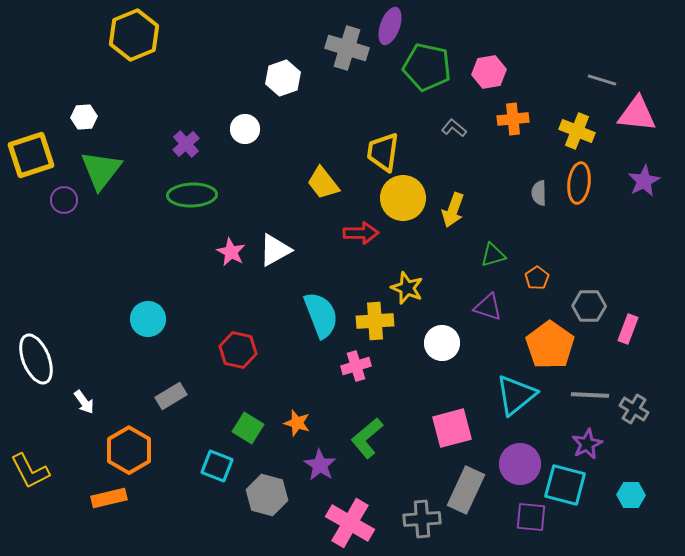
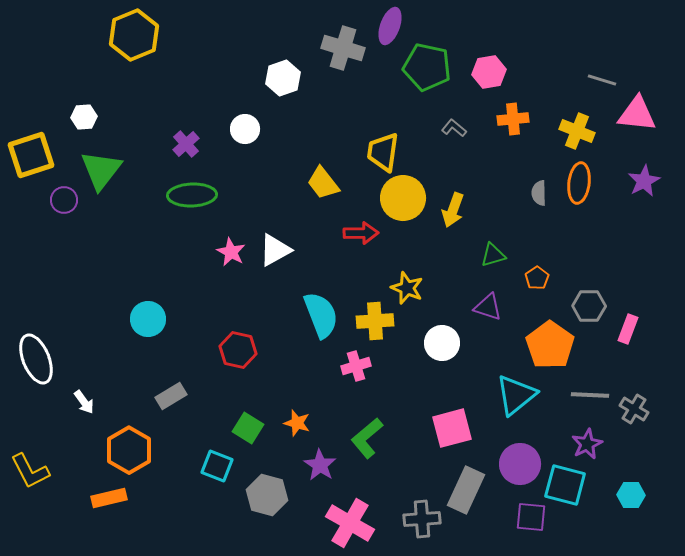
gray cross at (347, 48): moved 4 px left
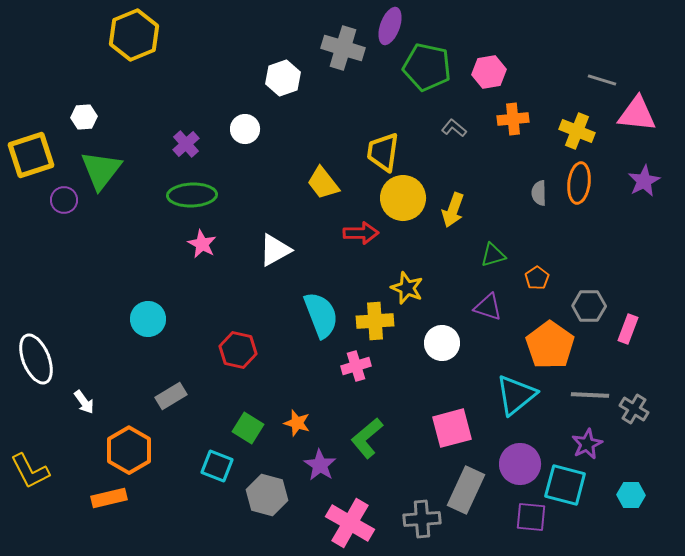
pink star at (231, 252): moved 29 px left, 8 px up
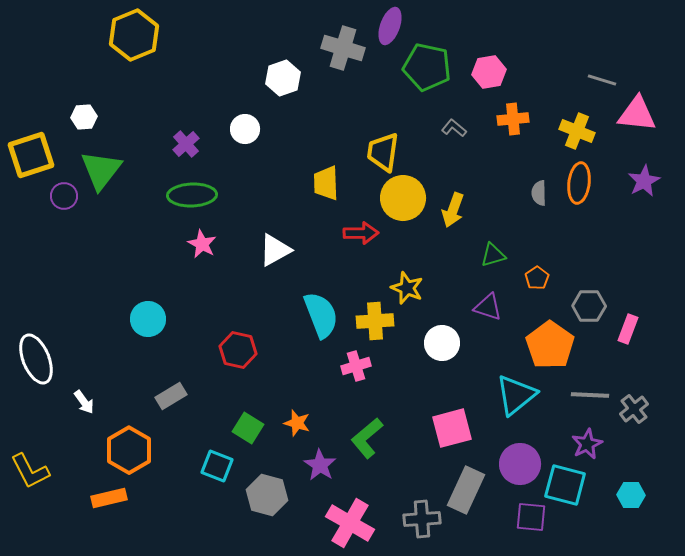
yellow trapezoid at (323, 183): moved 3 px right; rotated 36 degrees clockwise
purple circle at (64, 200): moved 4 px up
gray cross at (634, 409): rotated 20 degrees clockwise
